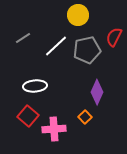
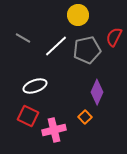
gray line: rotated 63 degrees clockwise
white ellipse: rotated 15 degrees counterclockwise
red square: rotated 15 degrees counterclockwise
pink cross: moved 1 px down; rotated 10 degrees counterclockwise
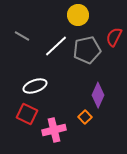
gray line: moved 1 px left, 2 px up
purple diamond: moved 1 px right, 3 px down
red square: moved 1 px left, 2 px up
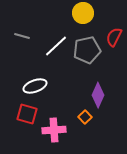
yellow circle: moved 5 px right, 2 px up
gray line: rotated 14 degrees counterclockwise
red square: rotated 10 degrees counterclockwise
pink cross: rotated 10 degrees clockwise
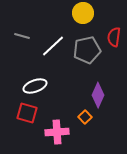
red semicircle: rotated 18 degrees counterclockwise
white line: moved 3 px left
red square: moved 1 px up
pink cross: moved 3 px right, 2 px down
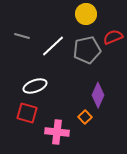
yellow circle: moved 3 px right, 1 px down
red semicircle: moved 1 px left; rotated 60 degrees clockwise
pink cross: rotated 10 degrees clockwise
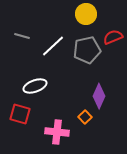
purple diamond: moved 1 px right, 1 px down
red square: moved 7 px left, 1 px down
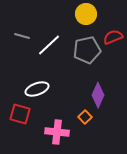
white line: moved 4 px left, 1 px up
white ellipse: moved 2 px right, 3 px down
purple diamond: moved 1 px left, 1 px up
